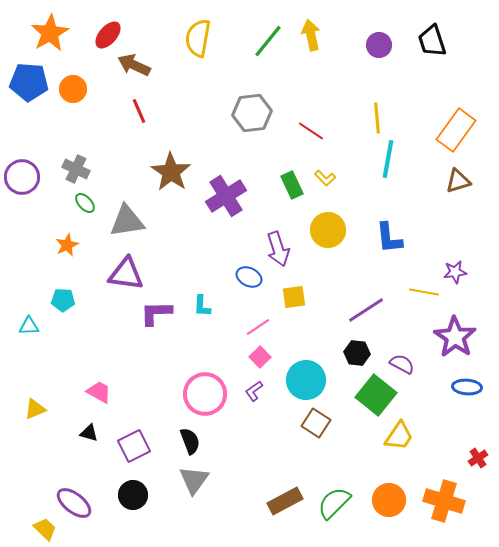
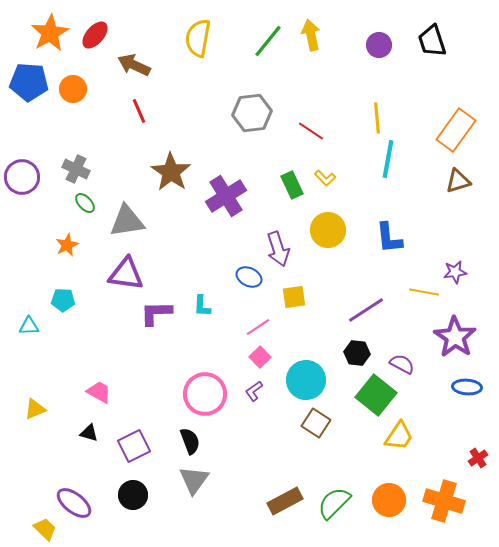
red ellipse at (108, 35): moved 13 px left
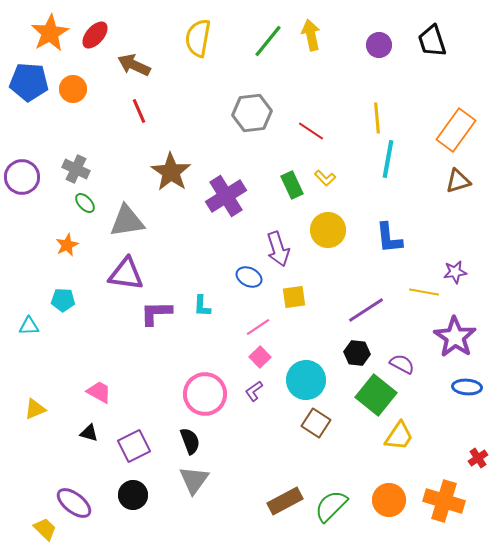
green semicircle at (334, 503): moved 3 px left, 3 px down
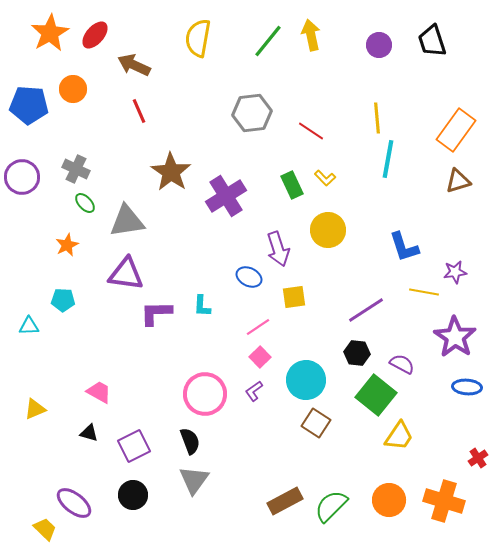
blue pentagon at (29, 82): moved 23 px down
blue L-shape at (389, 238): moved 15 px right, 9 px down; rotated 12 degrees counterclockwise
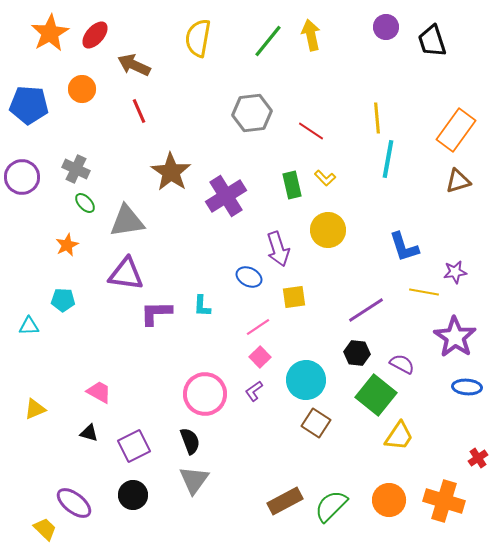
purple circle at (379, 45): moved 7 px right, 18 px up
orange circle at (73, 89): moved 9 px right
green rectangle at (292, 185): rotated 12 degrees clockwise
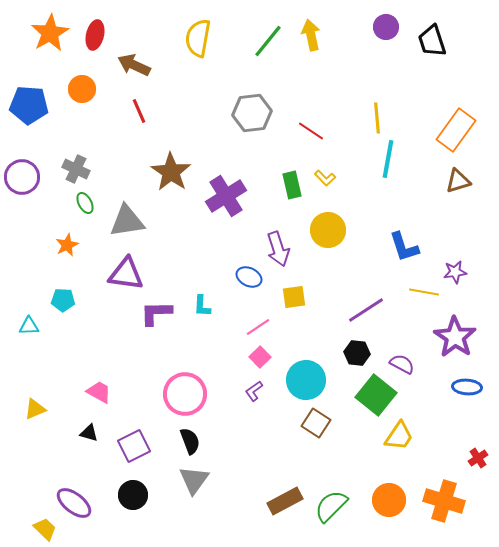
red ellipse at (95, 35): rotated 28 degrees counterclockwise
green ellipse at (85, 203): rotated 15 degrees clockwise
pink circle at (205, 394): moved 20 px left
